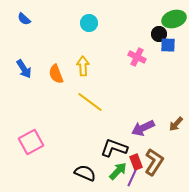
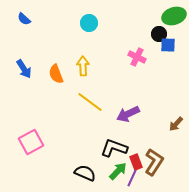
green ellipse: moved 3 px up
purple arrow: moved 15 px left, 14 px up
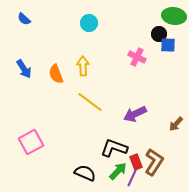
green ellipse: rotated 25 degrees clockwise
purple arrow: moved 7 px right
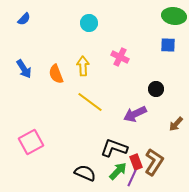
blue semicircle: rotated 88 degrees counterclockwise
black circle: moved 3 px left, 55 px down
pink cross: moved 17 px left
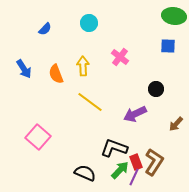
blue semicircle: moved 21 px right, 10 px down
blue square: moved 1 px down
pink cross: rotated 12 degrees clockwise
pink square: moved 7 px right, 5 px up; rotated 20 degrees counterclockwise
green arrow: moved 2 px right, 1 px up
purple line: moved 2 px right, 1 px up
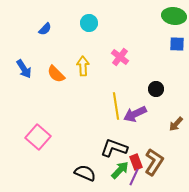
blue square: moved 9 px right, 2 px up
orange semicircle: rotated 24 degrees counterclockwise
yellow line: moved 26 px right, 4 px down; rotated 44 degrees clockwise
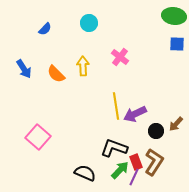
black circle: moved 42 px down
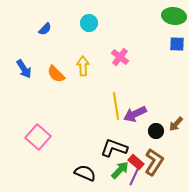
red rectangle: rotated 28 degrees counterclockwise
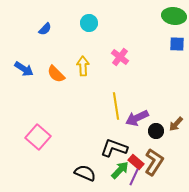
blue arrow: rotated 24 degrees counterclockwise
purple arrow: moved 2 px right, 4 px down
